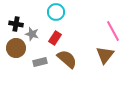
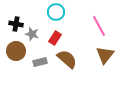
pink line: moved 14 px left, 5 px up
brown circle: moved 3 px down
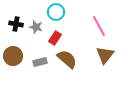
gray star: moved 4 px right, 7 px up
brown circle: moved 3 px left, 5 px down
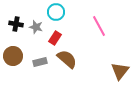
brown triangle: moved 15 px right, 16 px down
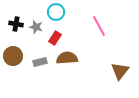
brown semicircle: moved 1 px up; rotated 45 degrees counterclockwise
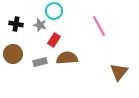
cyan circle: moved 2 px left, 1 px up
gray star: moved 4 px right, 2 px up
red rectangle: moved 1 px left, 2 px down
brown circle: moved 2 px up
brown triangle: moved 1 px left, 1 px down
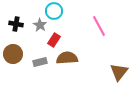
gray star: rotated 16 degrees clockwise
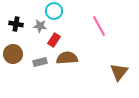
gray star: moved 1 px down; rotated 24 degrees counterclockwise
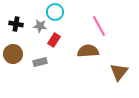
cyan circle: moved 1 px right, 1 px down
brown semicircle: moved 21 px right, 7 px up
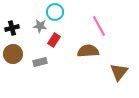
black cross: moved 4 px left, 4 px down; rotated 24 degrees counterclockwise
